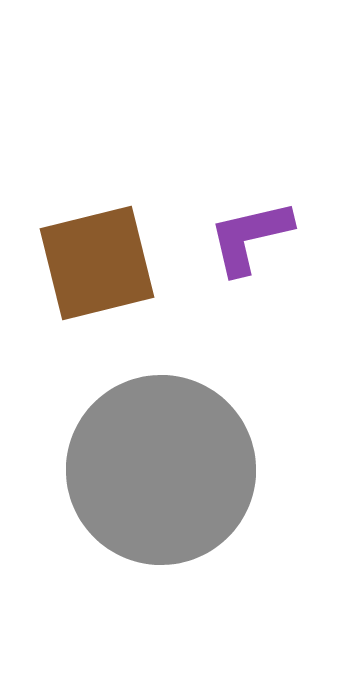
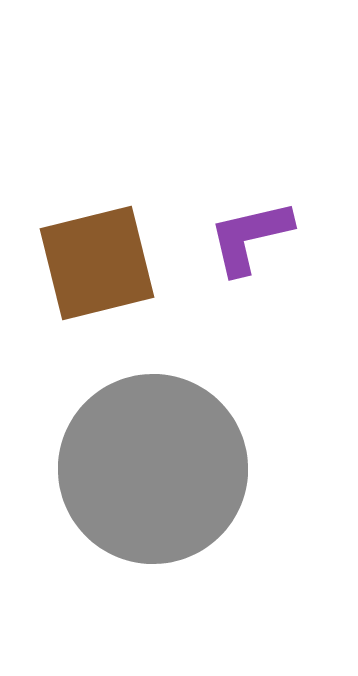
gray circle: moved 8 px left, 1 px up
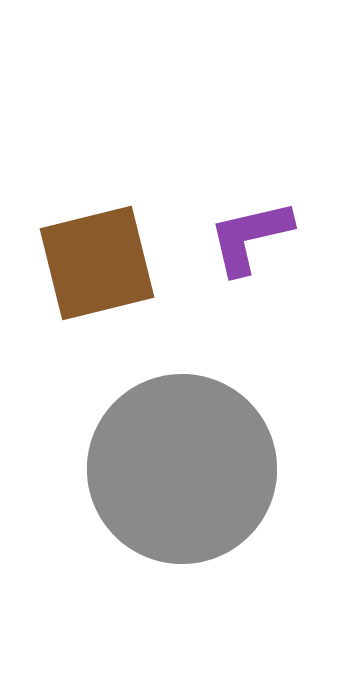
gray circle: moved 29 px right
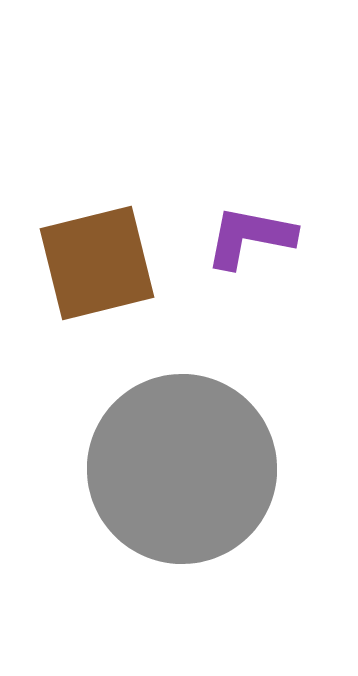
purple L-shape: rotated 24 degrees clockwise
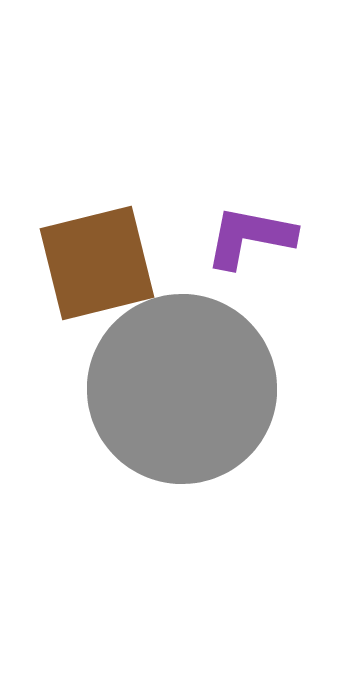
gray circle: moved 80 px up
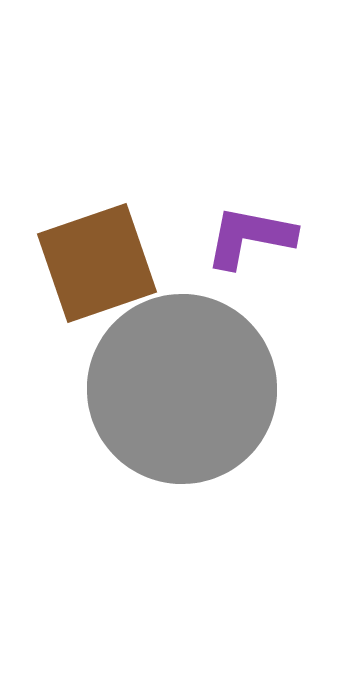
brown square: rotated 5 degrees counterclockwise
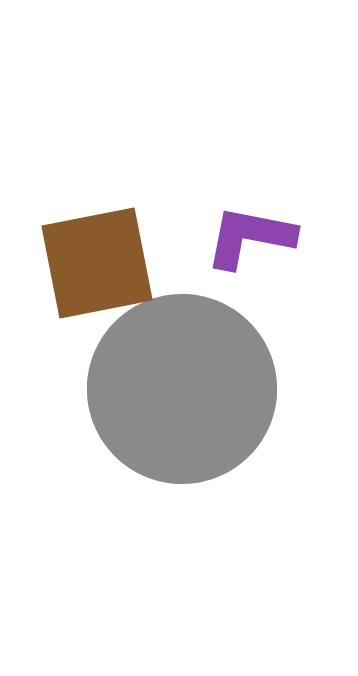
brown square: rotated 8 degrees clockwise
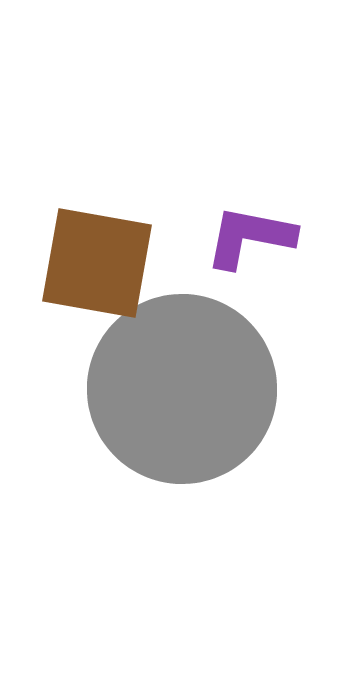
brown square: rotated 21 degrees clockwise
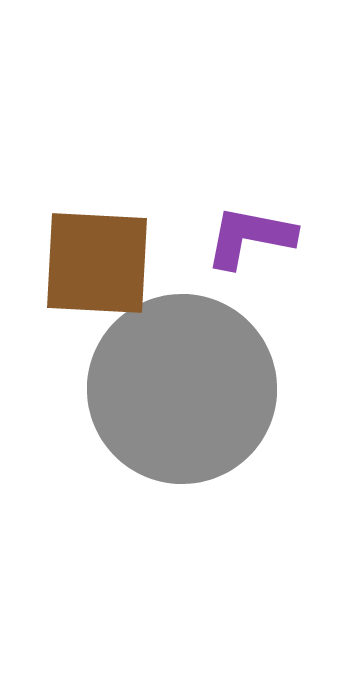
brown square: rotated 7 degrees counterclockwise
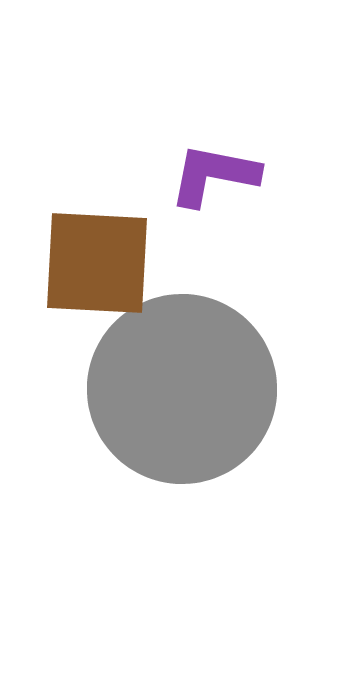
purple L-shape: moved 36 px left, 62 px up
